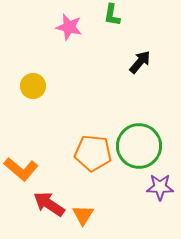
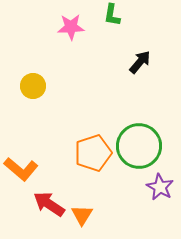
pink star: moved 2 px right; rotated 16 degrees counterclockwise
orange pentagon: rotated 24 degrees counterclockwise
purple star: rotated 28 degrees clockwise
orange triangle: moved 1 px left
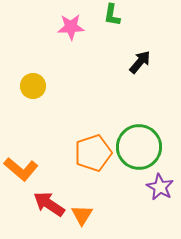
green circle: moved 1 px down
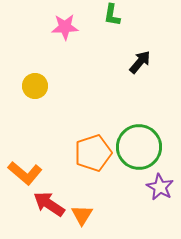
pink star: moved 6 px left
yellow circle: moved 2 px right
orange L-shape: moved 4 px right, 4 px down
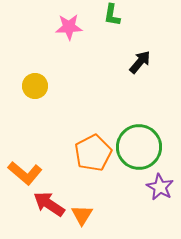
pink star: moved 4 px right
orange pentagon: rotated 9 degrees counterclockwise
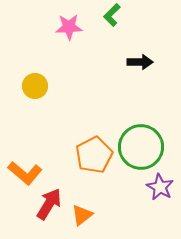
green L-shape: rotated 35 degrees clockwise
black arrow: rotated 50 degrees clockwise
green circle: moved 2 px right
orange pentagon: moved 1 px right, 2 px down
red arrow: rotated 88 degrees clockwise
orange triangle: rotated 20 degrees clockwise
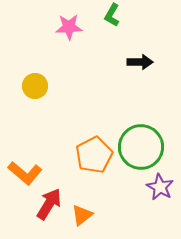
green L-shape: rotated 15 degrees counterclockwise
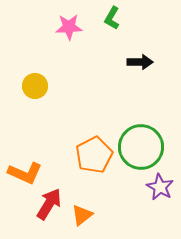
green L-shape: moved 3 px down
orange L-shape: rotated 16 degrees counterclockwise
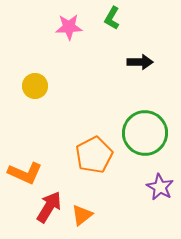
green circle: moved 4 px right, 14 px up
red arrow: moved 3 px down
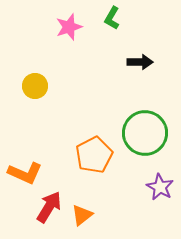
pink star: rotated 16 degrees counterclockwise
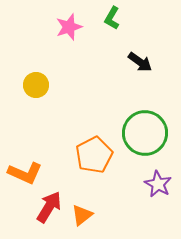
black arrow: rotated 35 degrees clockwise
yellow circle: moved 1 px right, 1 px up
purple star: moved 2 px left, 3 px up
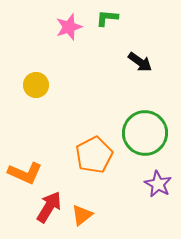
green L-shape: moved 5 px left; rotated 65 degrees clockwise
